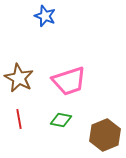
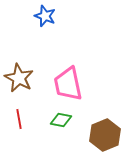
pink trapezoid: moved 1 px left, 3 px down; rotated 96 degrees clockwise
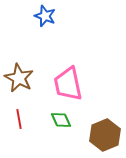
green diamond: rotated 55 degrees clockwise
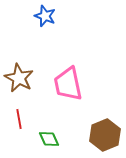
green diamond: moved 12 px left, 19 px down
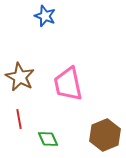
brown star: moved 1 px right, 1 px up
green diamond: moved 1 px left
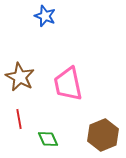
brown hexagon: moved 2 px left
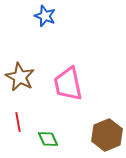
red line: moved 1 px left, 3 px down
brown hexagon: moved 4 px right
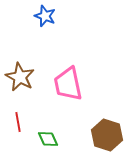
brown hexagon: rotated 20 degrees counterclockwise
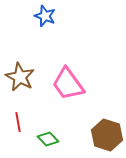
pink trapezoid: rotated 24 degrees counterclockwise
green diamond: rotated 20 degrees counterclockwise
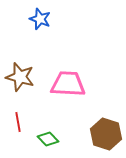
blue star: moved 5 px left, 3 px down
brown star: rotated 12 degrees counterclockwise
pink trapezoid: rotated 129 degrees clockwise
brown hexagon: moved 1 px left, 1 px up
